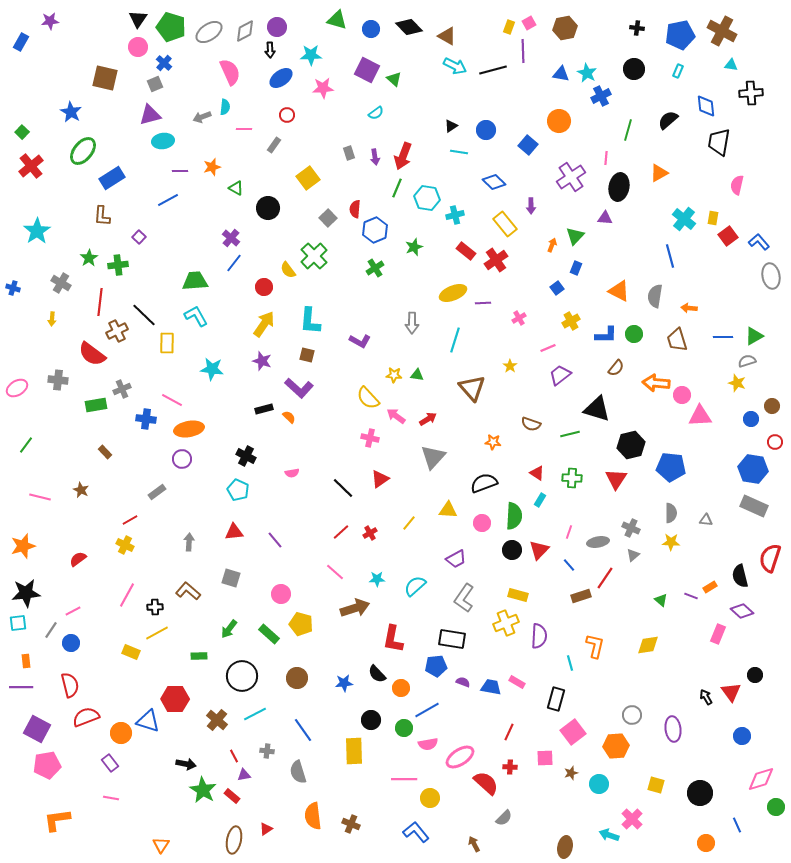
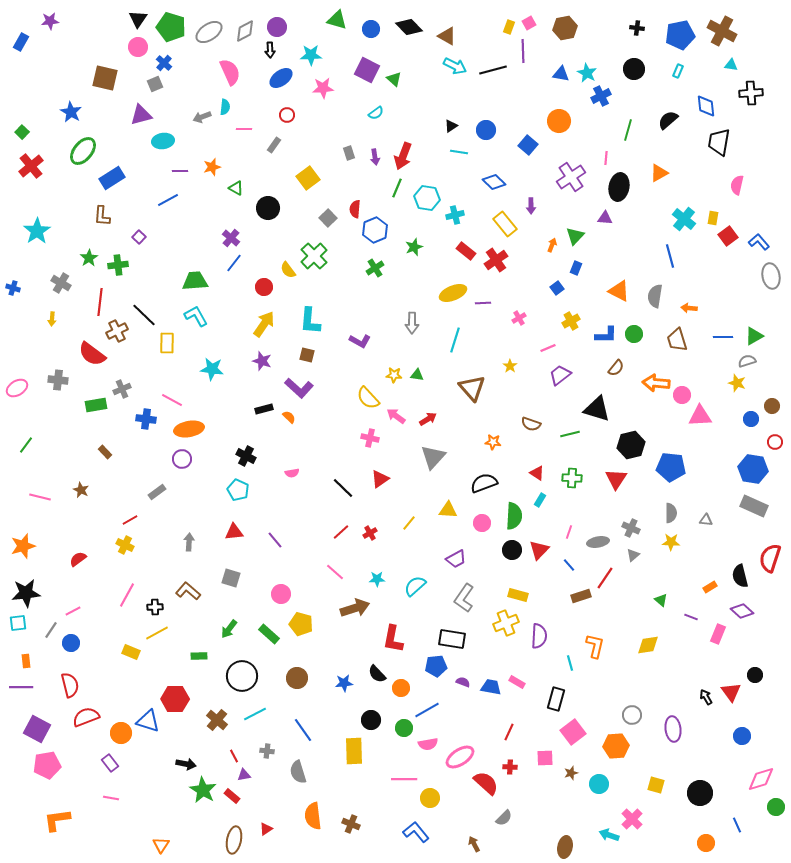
purple triangle at (150, 115): moved 9 px left
purple line at (691, 596): moved 21 px down
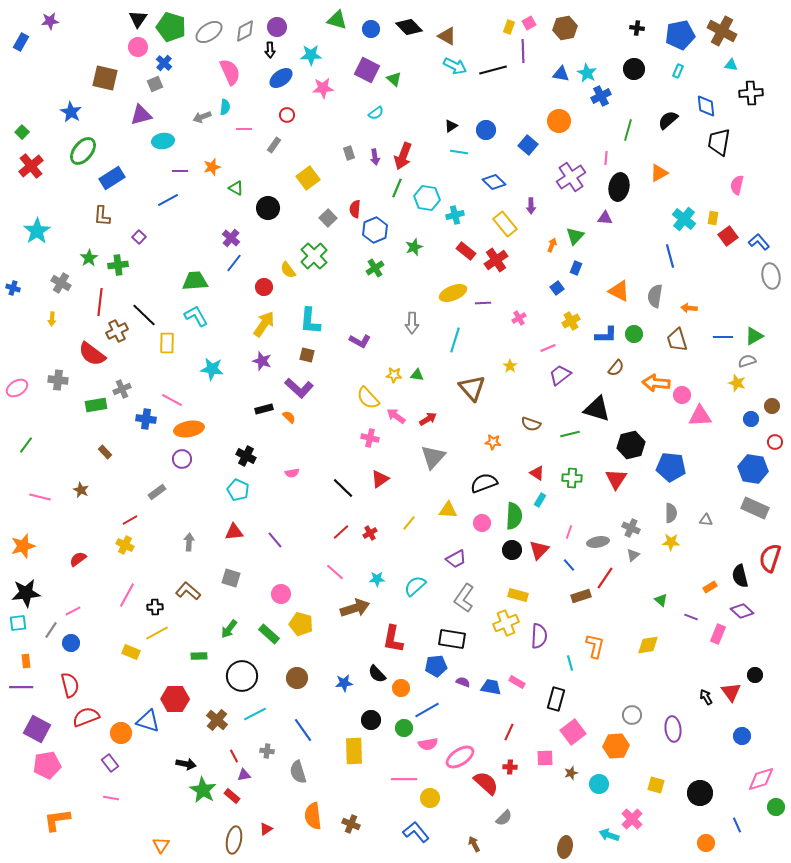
gray rectangle at (754, 506): moved 1 px right, 2 px down
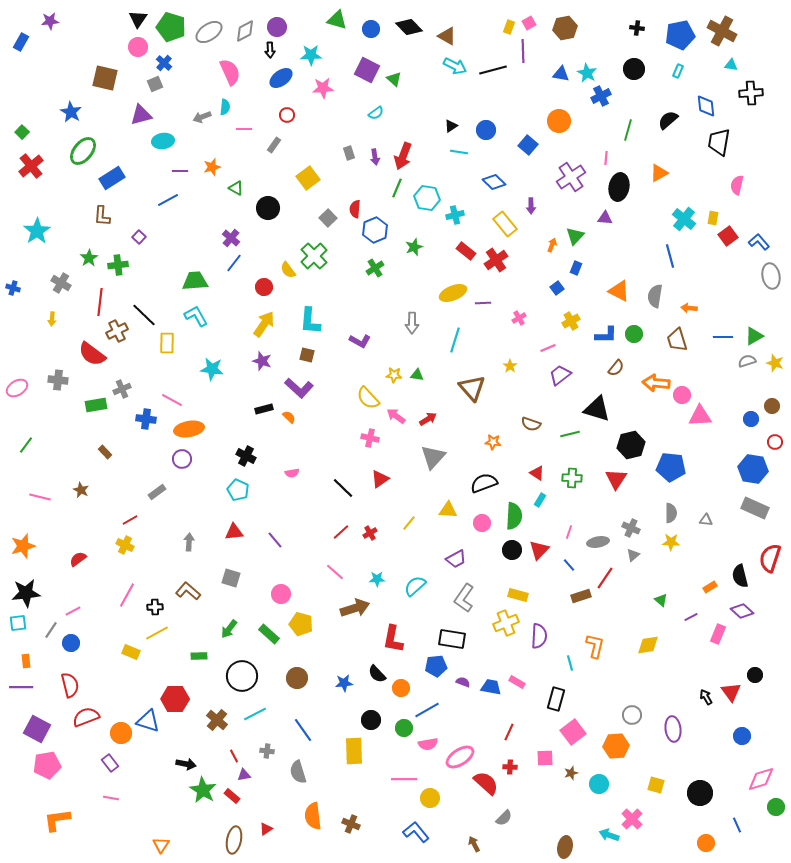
yellow star at (737, 383): moved 38 px right, 20 px up
purple line at (691, 617): rotated 48 degrees counterclockwise
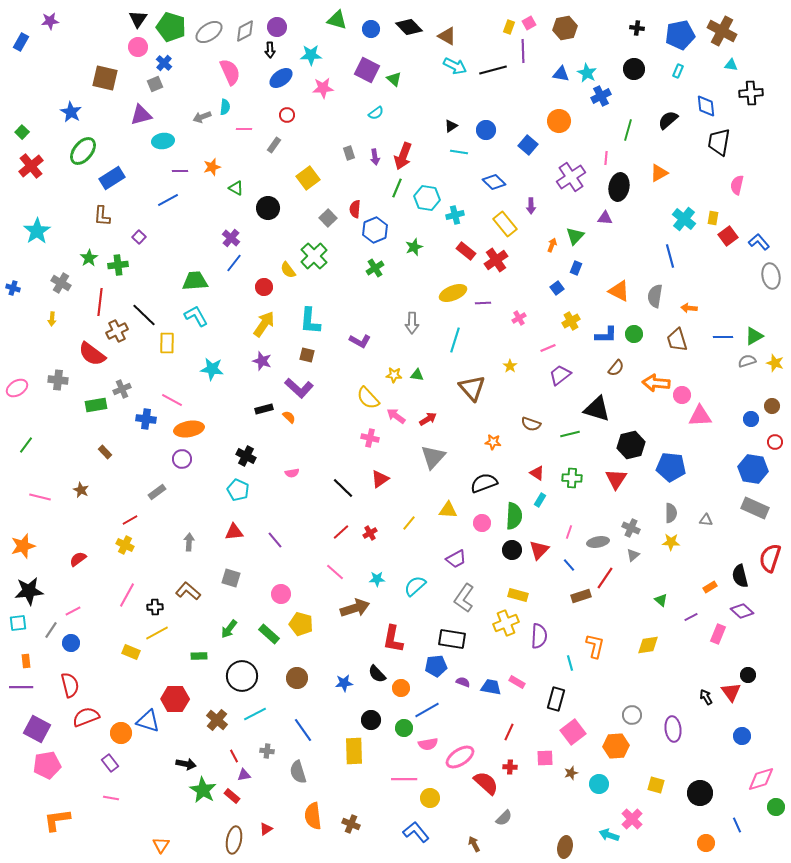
black star at (26, 593): moved 3 px right, 2 px up
black circle at (755, 675): moved 7 px left
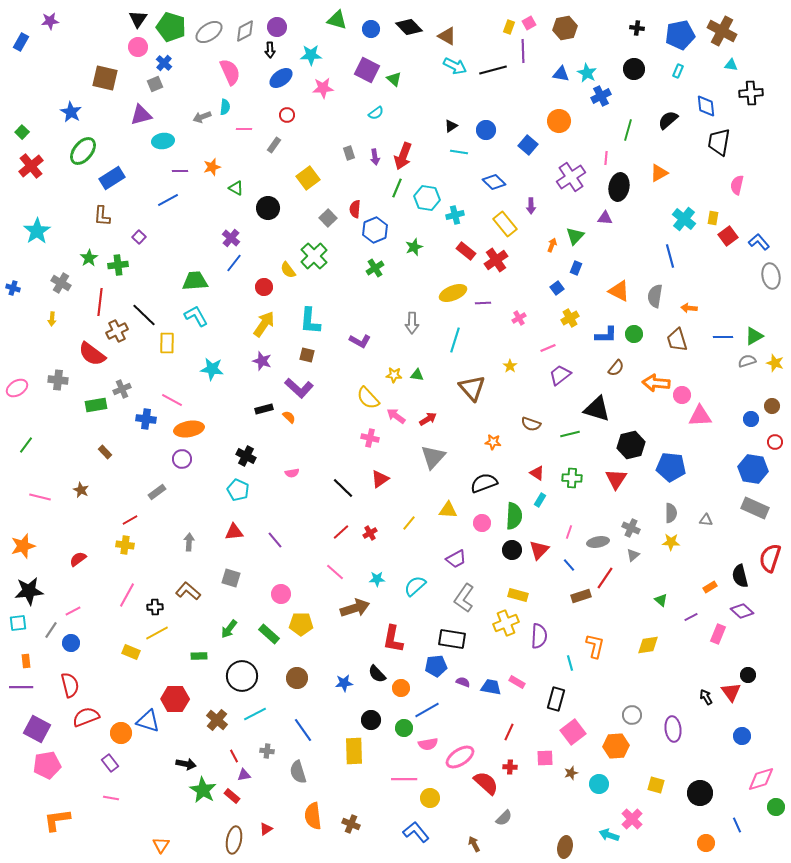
yellow cross at (571, 321): moved 1 px left, 3 px up
yellow cross at (125, 545): rotated 18 degrees counterclockwise
yellow pentagon at (301, 624): rotated 15 degrees counterclockwise
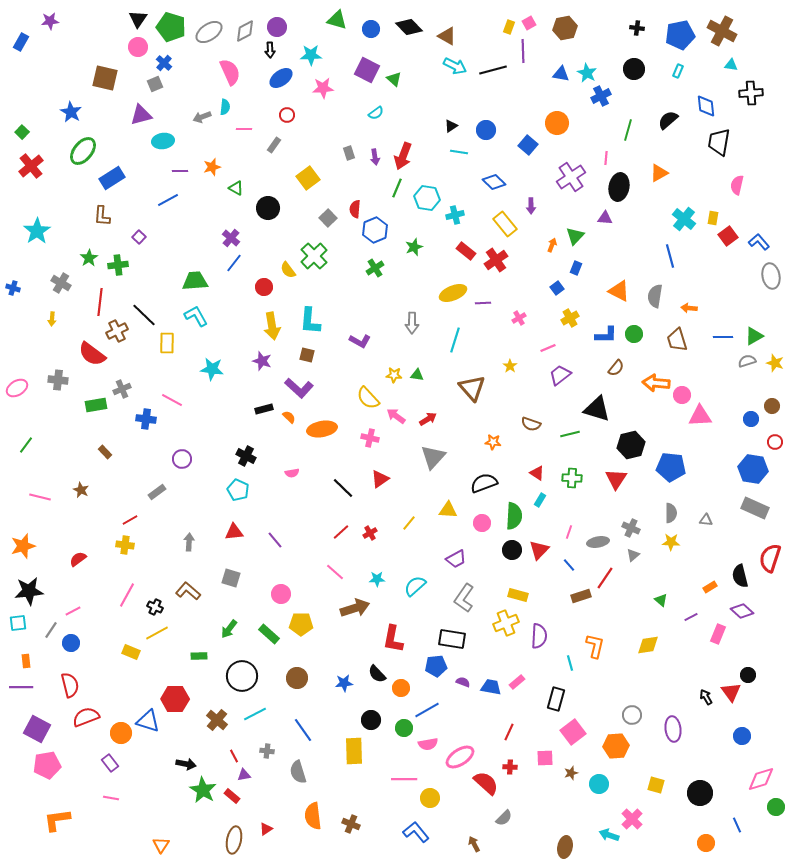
orange circle at (559, 121): moved 2 px left, 2 px down
yellow arrow at (264, 324): moved 8 px right, 2 px down; rotated 136 degrees clockwise
orange ellipse at (189, 429): moved 133 px right
black cross at (155, 607): rotated 28 degrees clockwise
pink rectangle at (517, 682): rotated 70 degrees counterclockwise
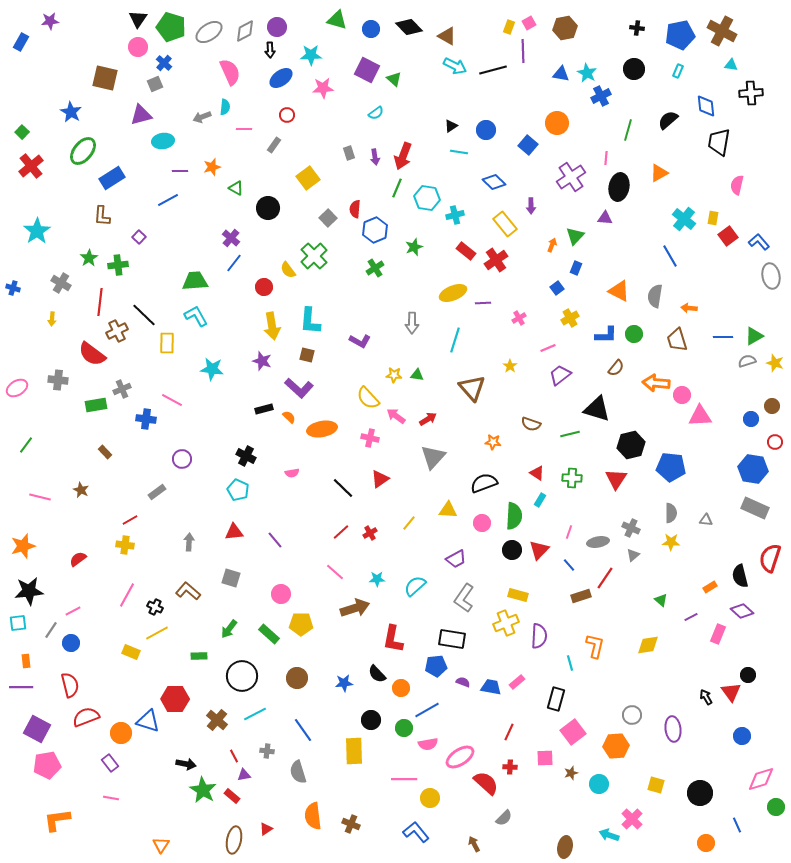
blue line at (670, 256): rotated 15 degrees counterclockwise
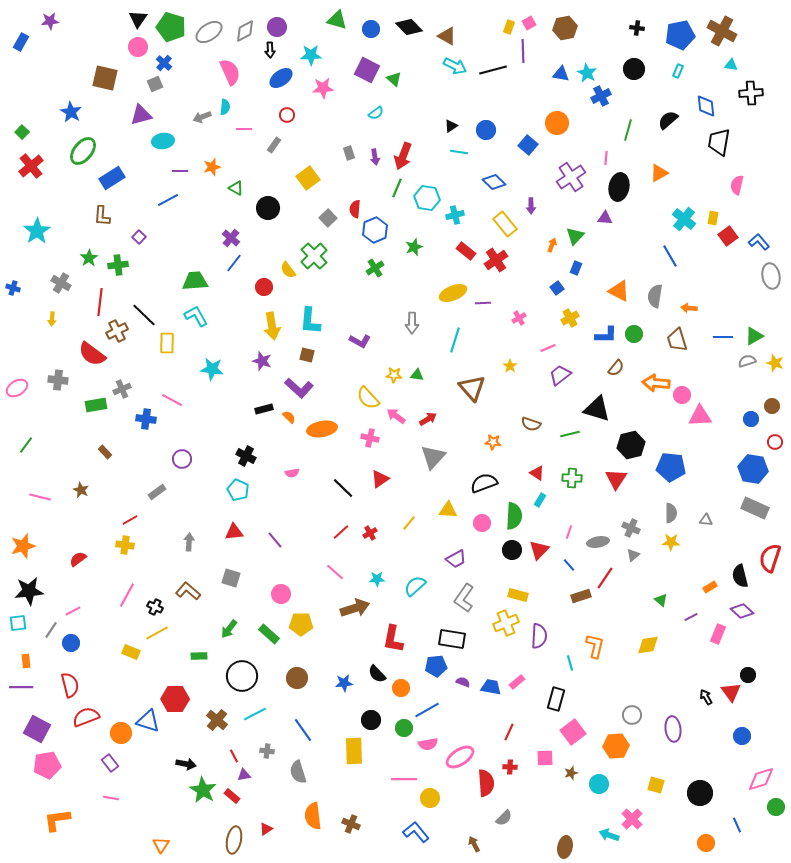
red semicircle at (486, 783): rotated 44 degrees clockwise
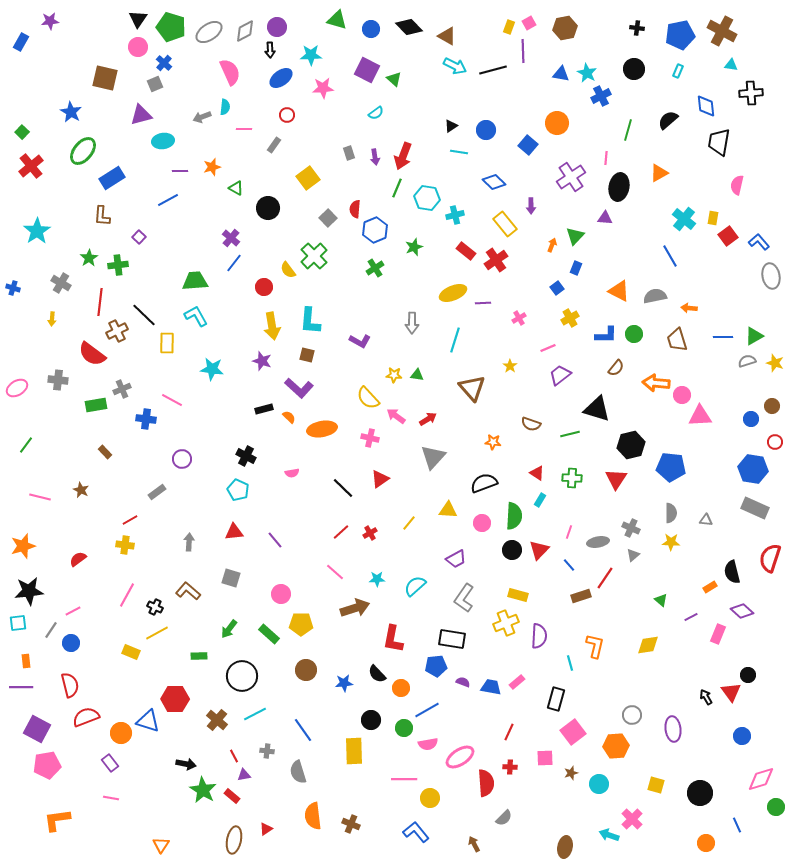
gray semicircle at (655, 296): rotated 70 degrees clockwise
black semicircle at (740, 576): moved 8 px left, 4 px up
brown circle at (297, 678): moved 9 px right, 8 px up
